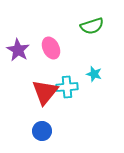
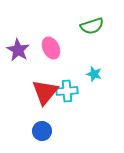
cyan cross: moved 4 px down
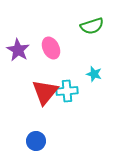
blue circle: moved 6 px left, 10 px down
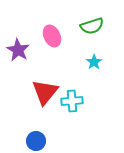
pink ellipse: moved 1 px right, 12 px up
cyan star: moved 12 px up; rotated 21 degrees clockwise
cyan cross: moved 5 px right, 10 px down
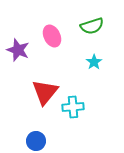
purple star: rotated 10 degrees counterclockwise
cyan cross: moved 1 px right, 6 px down
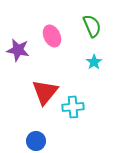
green semicircle: rotated 95 degrees counterclockwise
purple star: rotated 10 degrees counterclockwise
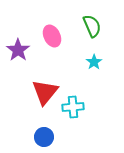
purple star: rotated 25 degrees clockwise
blue circle: moved 8 px right, 4 px up
